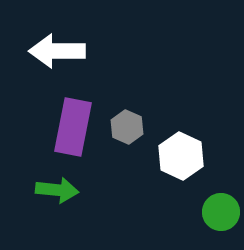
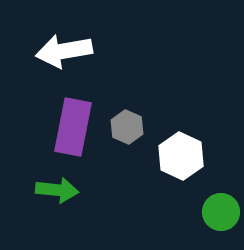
white arrow: moved 7 px right; rotated 10 degrees counterclockwise
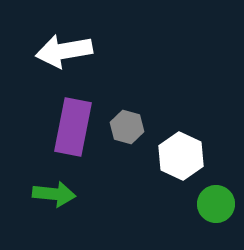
gray hexagon: rotated 8 degrees counterclockwise
green arrow: moved 3 px left, 4 px down
green circle: moved 5 px left, 8 px up
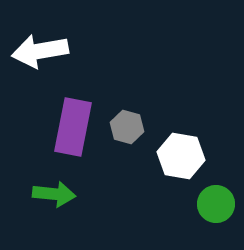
white arrow: moved 24 px left
white hexagon: rotated 15 degrees counterclockwise
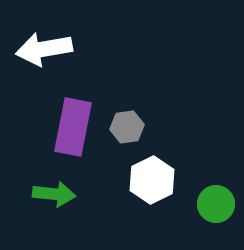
white arrow: moved 4 px right, 2 px up
gray hexagon: rotated 24 degrees counterclockwise
white hexagon: moved 29 px left, 24 px down; rotated 24 degrees clockwise
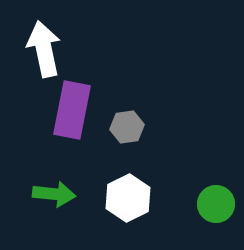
white arrow: rotated 88 degrees clockwise
purple rectangle: moved 1 px left, 17 px up
white hexagon: moved 24 px left, 18 px down
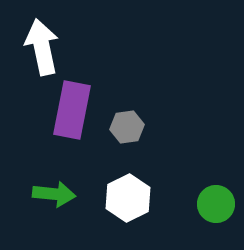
white arrow: moved 2 px left, 2 px up
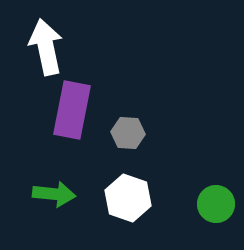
white arrow: moved 4 px right
gray hexagon: moved 1 px right, 6 px down; rotated 12 degrees clockwise
white hexagon: rotated 15 degrees counterclockwise
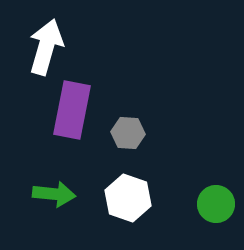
white arrow: rotated 28 degrees clockwise
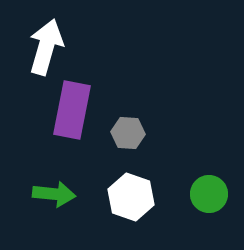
white hexagon: moved 3 px right, 1 px up
green circle: moved 7 px left, 10 px up
